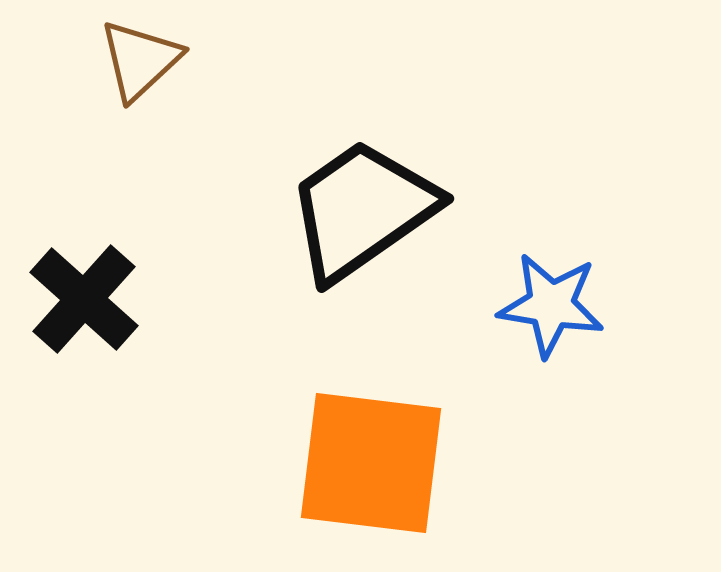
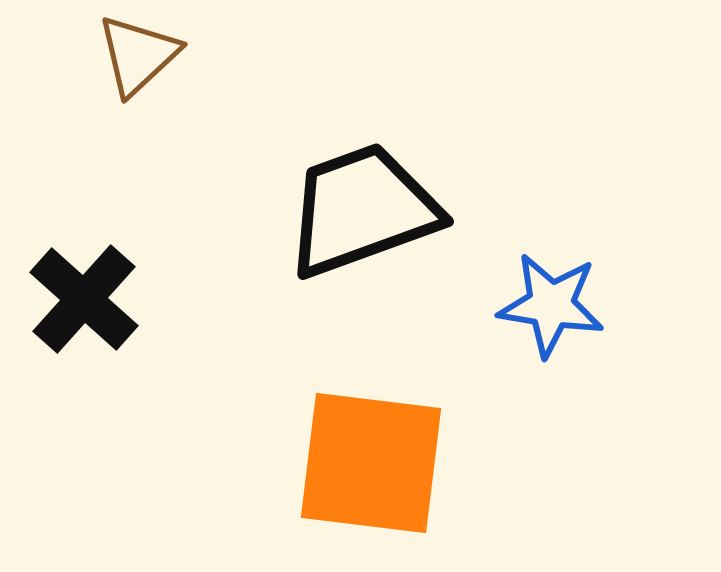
brown triangle: moved 2 px left, 5 px up
black trapezoid: rotated 15 degrees clockwise
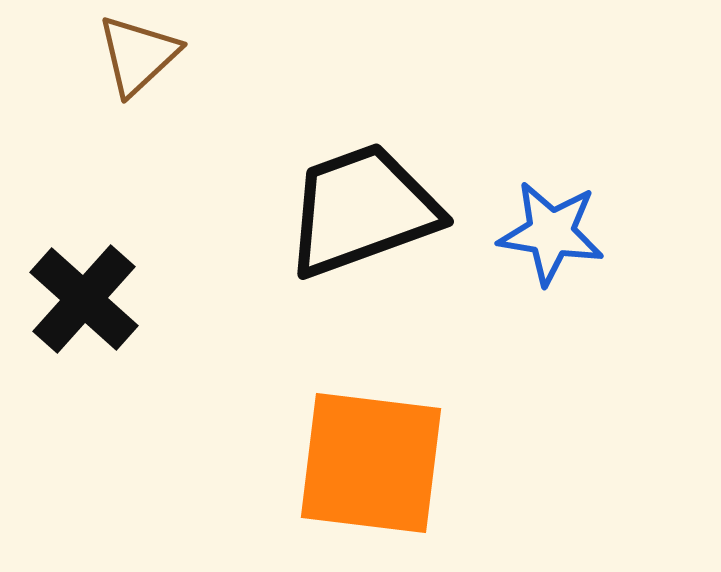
blue star: moved 72 px up
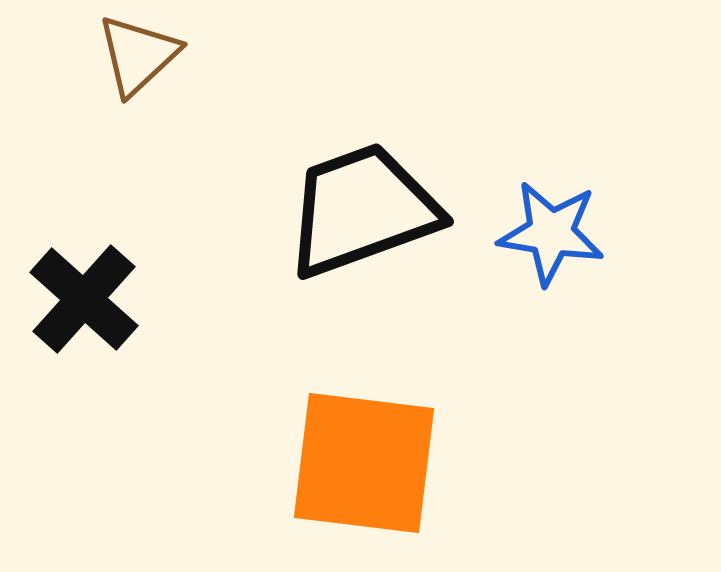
orange square: moved 7 px left
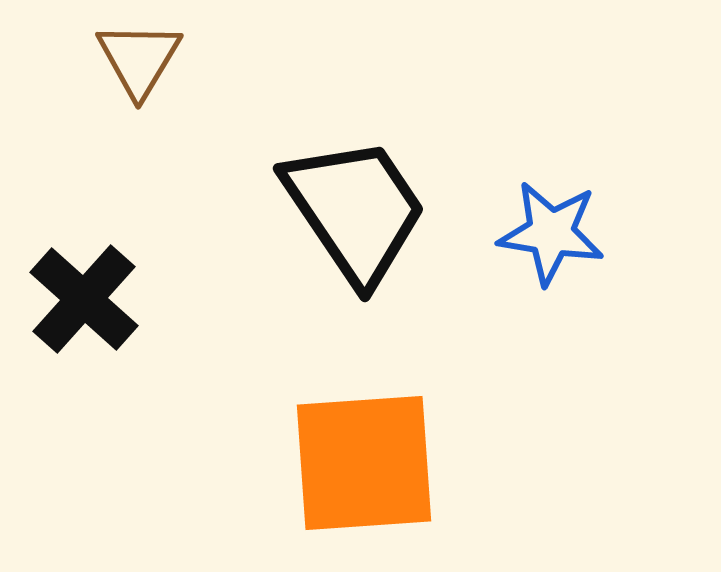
brown triangle: moved 1 px right, 4 px down; rotated 16 degrees counterclockwise
black trapezoid: moved 7 px left; rotated 76 degrees clockwise
orange square: rotated 11 degrees counterclockwise
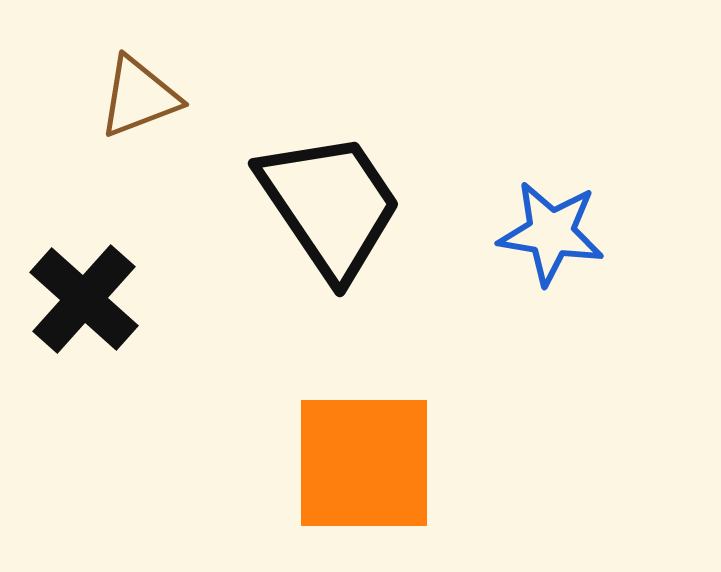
brown triangle: moved 38 px down; rotated 38 degrees clockwise
black trapezoid: moved 25 px left, 5 px up
orange square: rotated 4 degrees clockwise
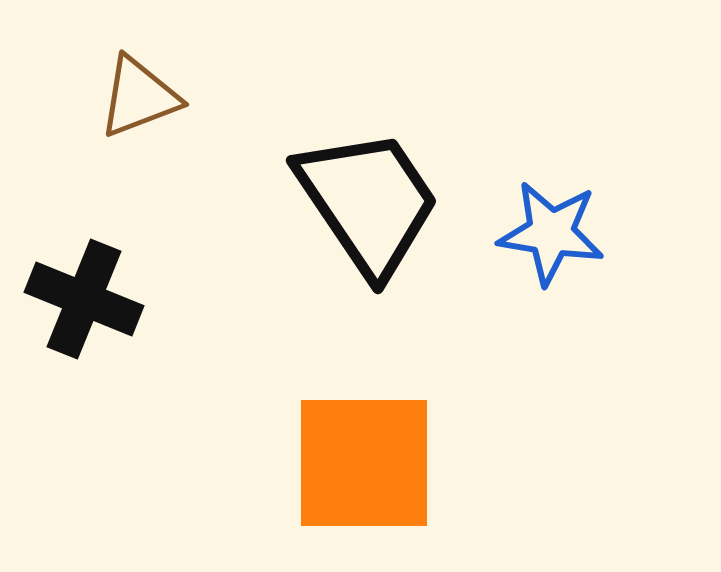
black trapezoid: moved 38 px right, 3 px up
black cross: rotated 20 degrees counterclockwise
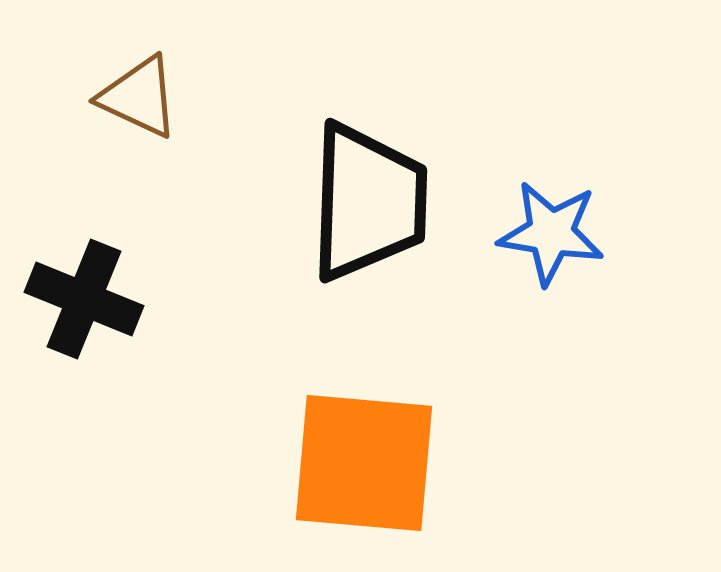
brown triangle: rotated 46 degrees clockwise
black trapezoid: rotated 36 degrees clockwise
orange square: rotated 5 degrees clockwise
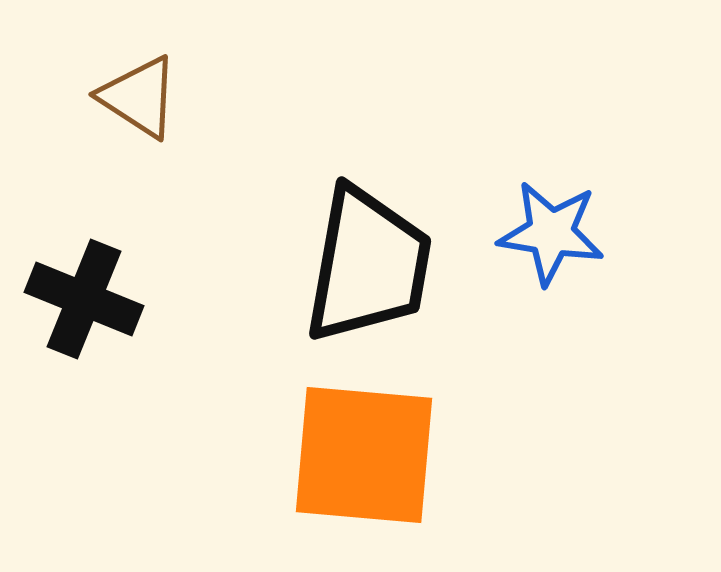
brown triangle: rotated 8 degrees clockwise
black trapezoid: moved 63 px down; rotated 8 degrees clockwise
orange square: moved 8 px up
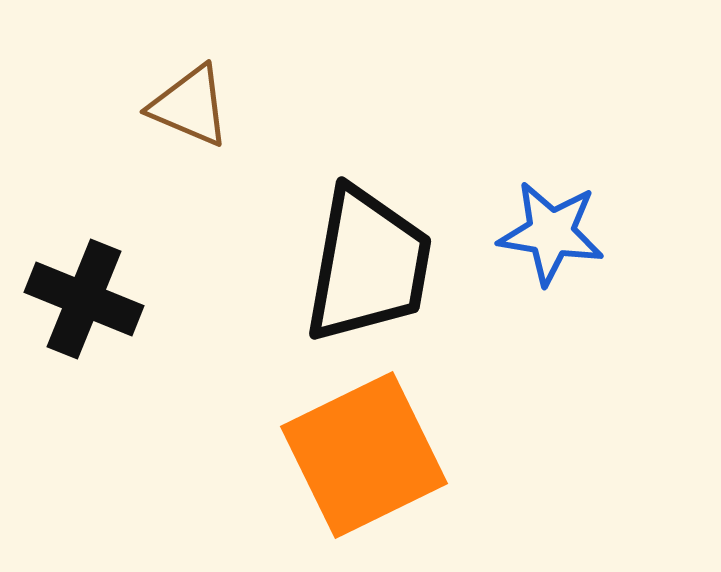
brown triangle: moved 51 px right, 9 px down; rotated 10 degrees counterclockwise
orange square: rotated 31 degrees counterclockwise
